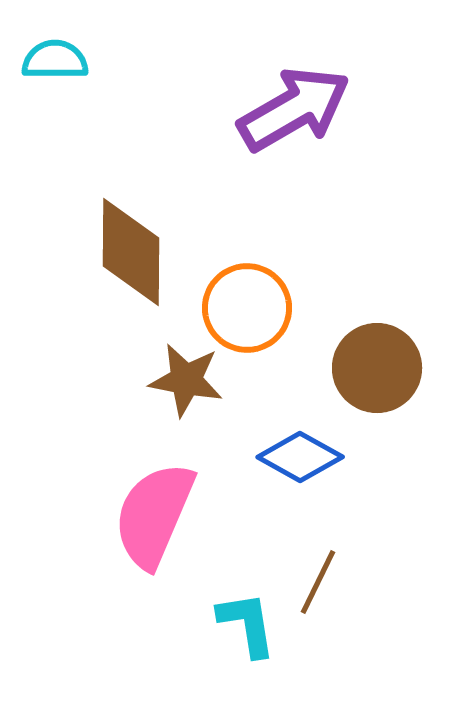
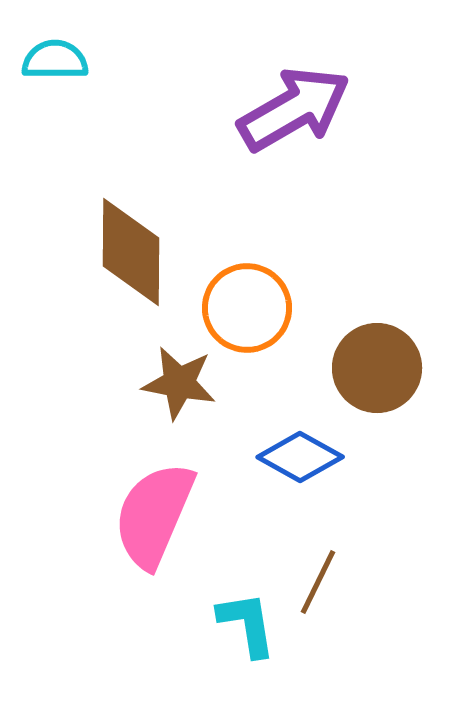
brown star: moved 7 px left, 3 px down
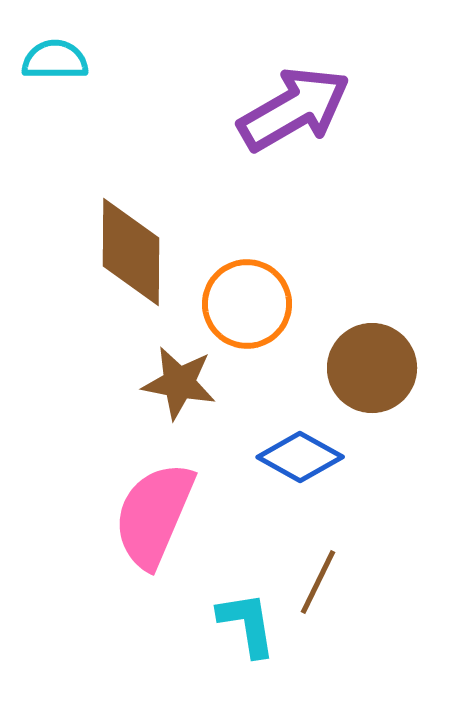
orange circle: moved 4 px up
brown circle: moved 5 px left
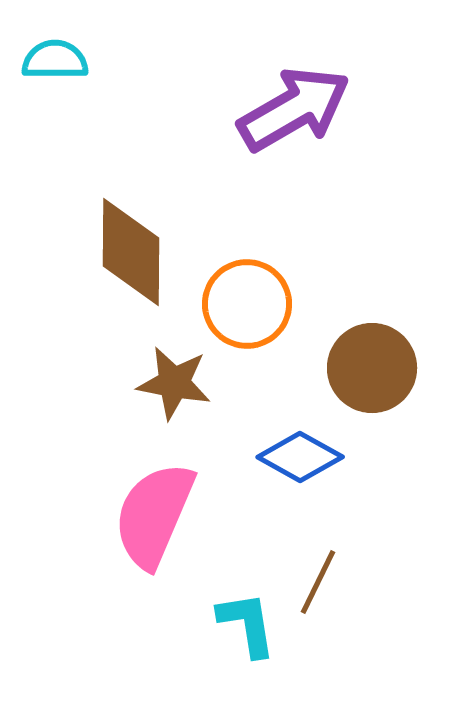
brown star: moved 5 px left
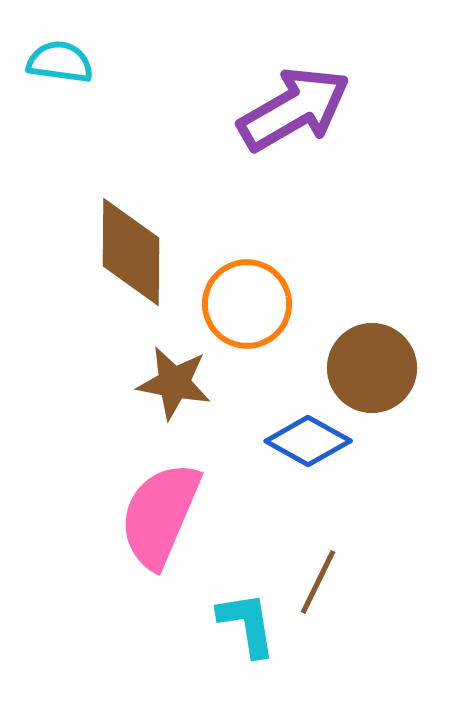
cyan semicircle: moved 5 px right, 2 px down; rotated 8 degrees clockwise
blue diamond: moved 8 px right, 16 px up
pink semicircle: moved 6 px right
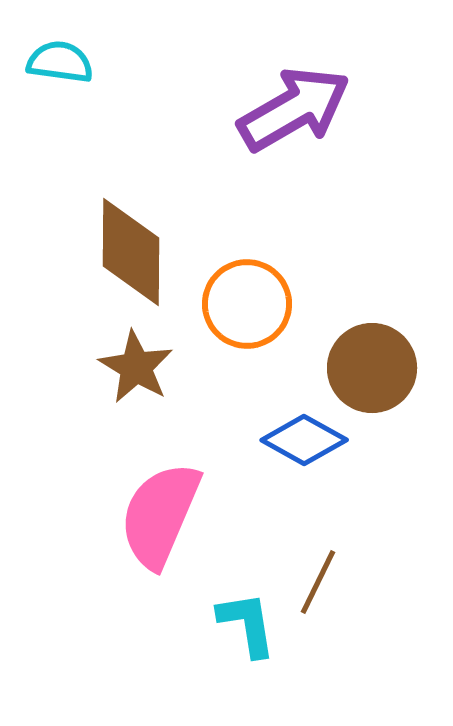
brown star: moved 38 px left, 16 px up; rotated 20 degrees clockwise
blue diamond: moved 4 px left, 1 px up
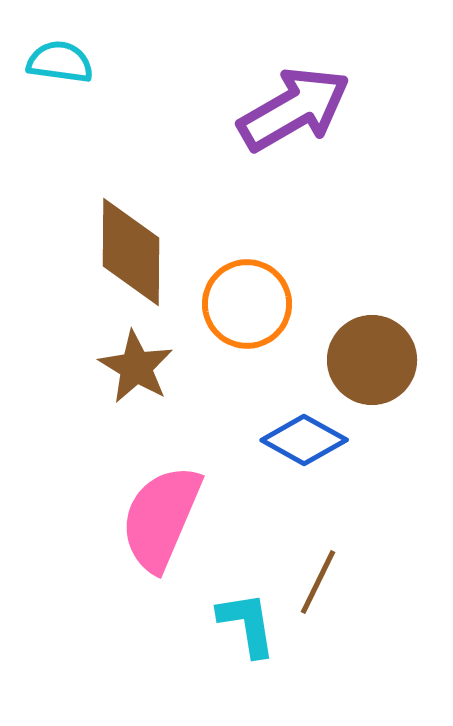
brown circle: moved 8 px up
pink semicircle: moved 1 px right, 3 px down
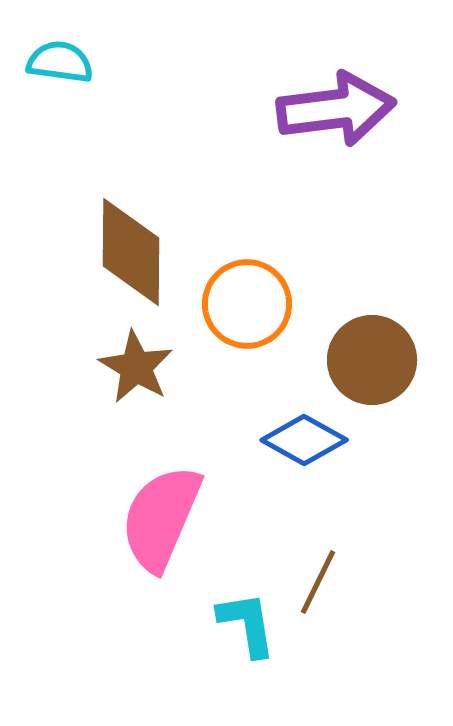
purple arrow: moved 42 px right; rotated 23 degrees clockwise
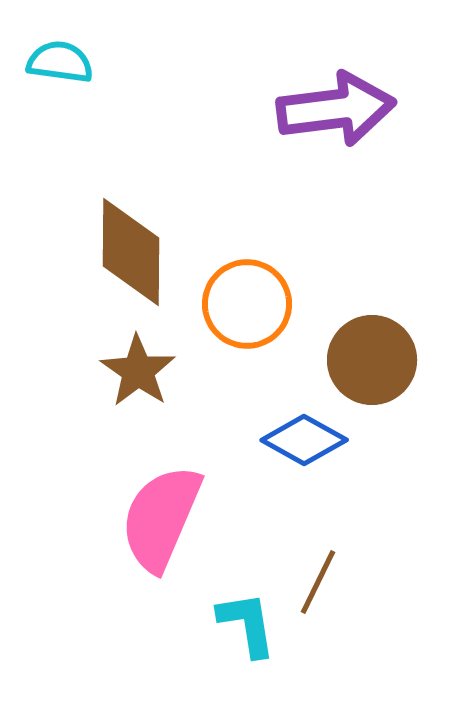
brown star: moved 2 px right, 4 px down; rotated 4 degrees clockwise
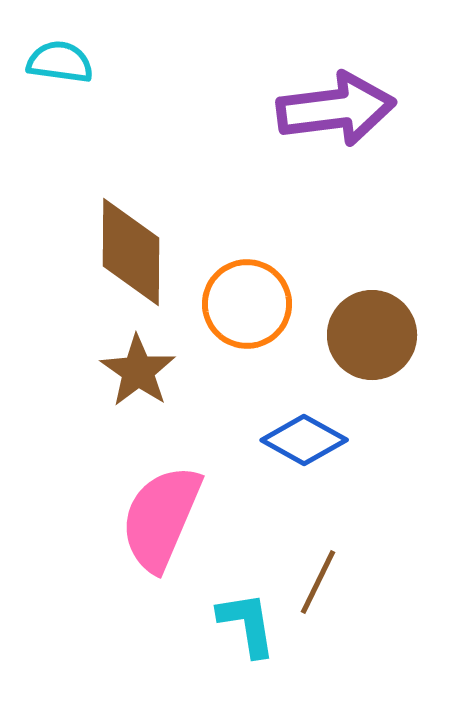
brown circle: moved 25 px up
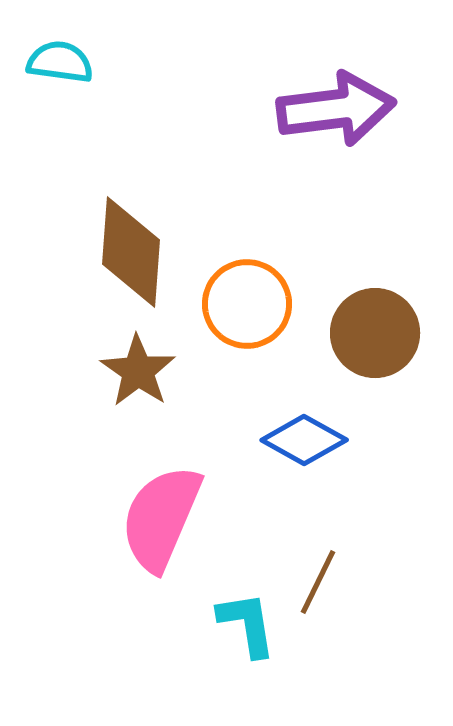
brown diamond: rotated 4 degrees clockwise
brown circle: moved 3 px right, 2 px up
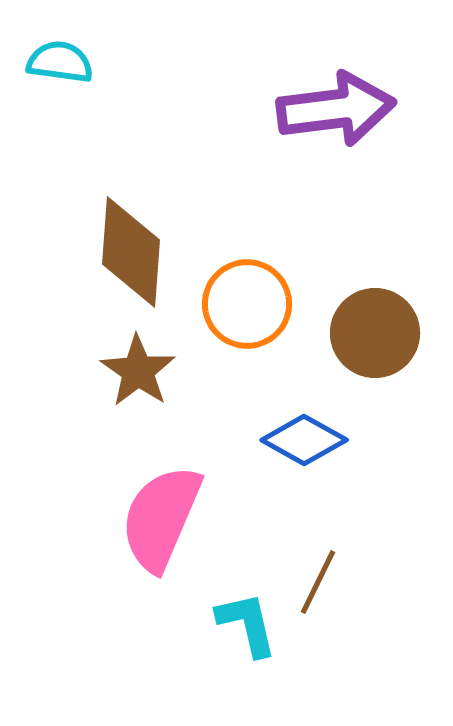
cyan L-shape: rotated 4 degrees counterclockwise
